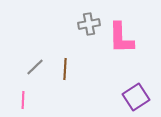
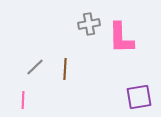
purple square: moved 3 px right; rotated 24 degrees clockwise
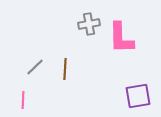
purple square: moved 1 px left, 1 px up
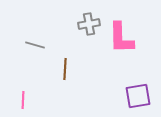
gray line: moved 22 px up; rotated 60 degrees clockwise
